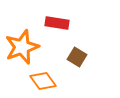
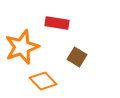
orange diamond: rotated 8 degrees counterclockwise
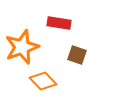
red rectangle: moved 2 px right
brown square: moved 2 px up; rotated 12 degrees counterclockwise
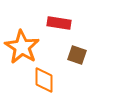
orange star: rotated 20 degrees counterclockwise
orange diamond: moved 1 px right, 1 px up; rotated 44 degrees clockwise
